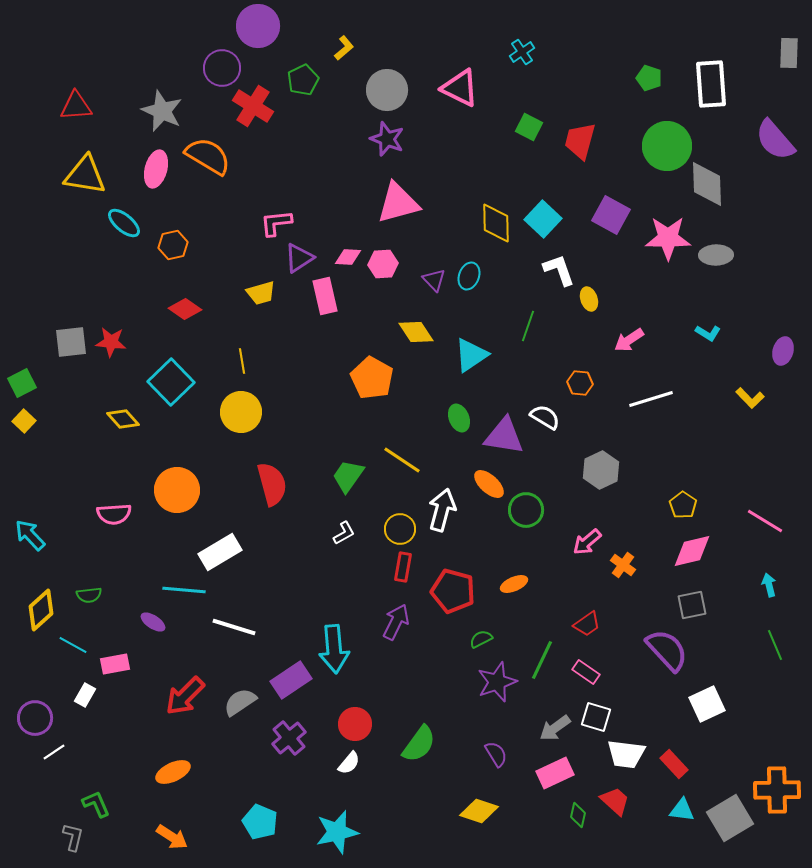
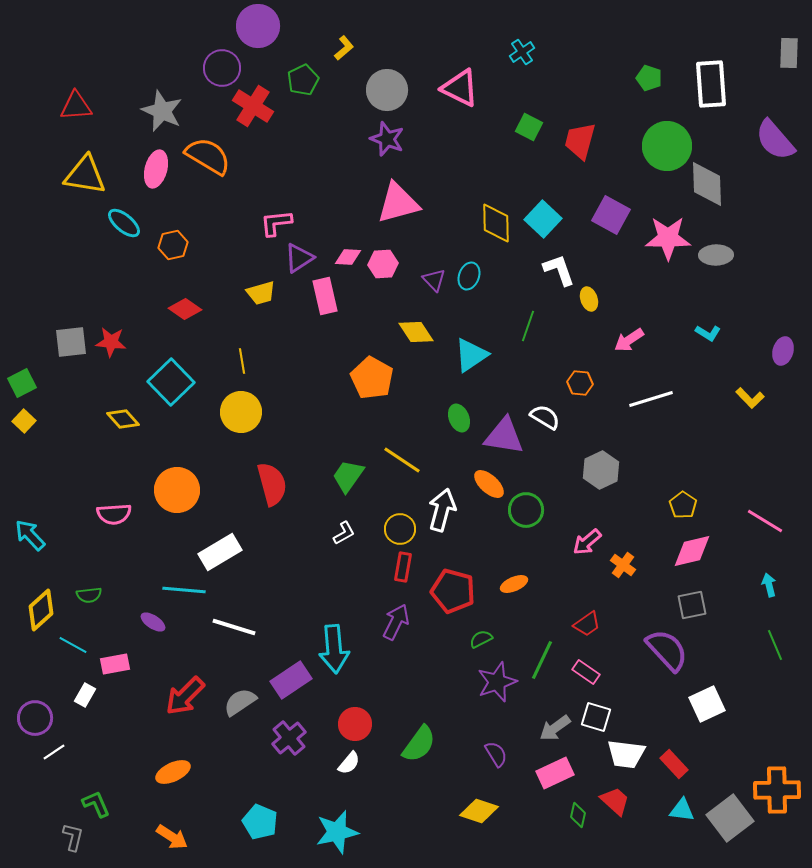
gray square at (730, 818): rotated 6 degrees counterclockwise
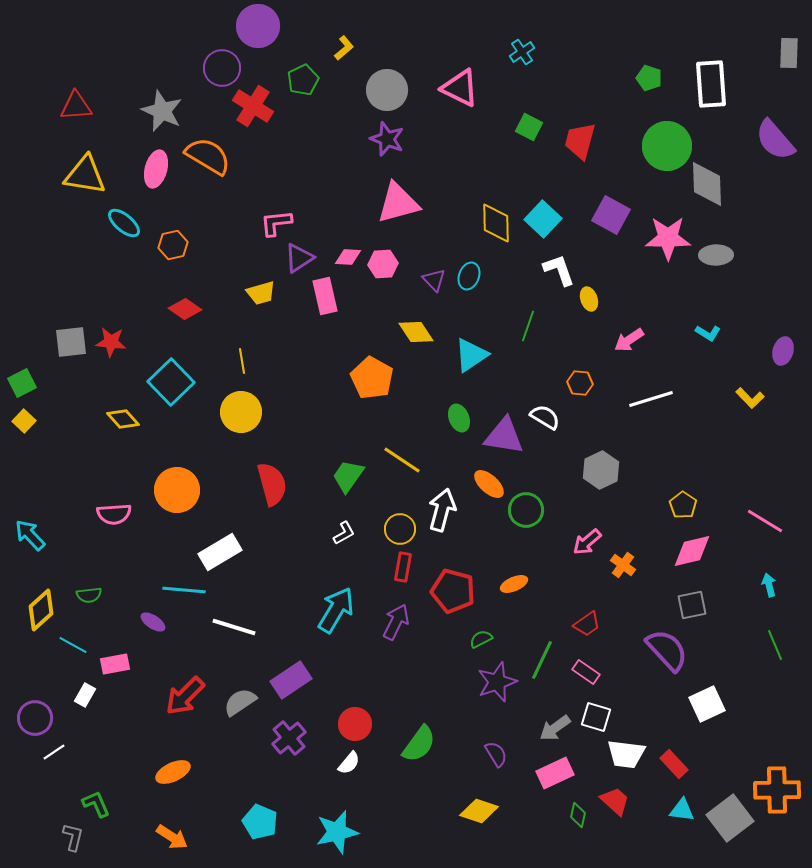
cyan arrow at (334, 649): moved 2 px right, 39 px up; rotated 144 degrees counterclockwise
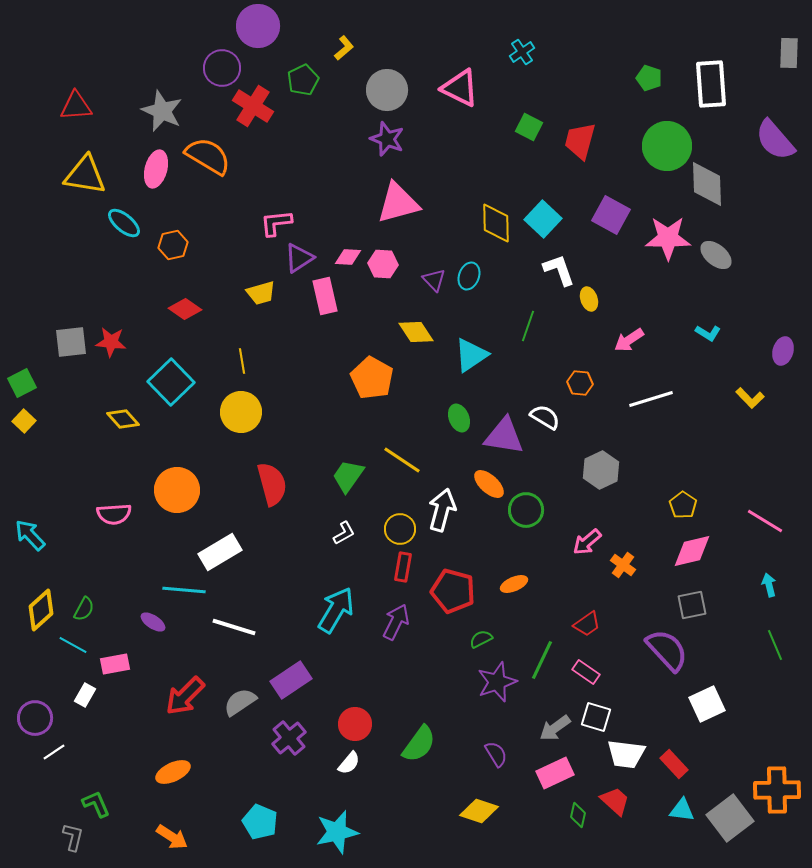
gray ellipse at (716, 255): rotated 40 degrees clockwise
pink hexagon at (383, 264): rotated 8 degrees clockwise
green semicircle at (89, 595): moved 5 px left, 14 px down; rotated 55 degrees counterclockwise
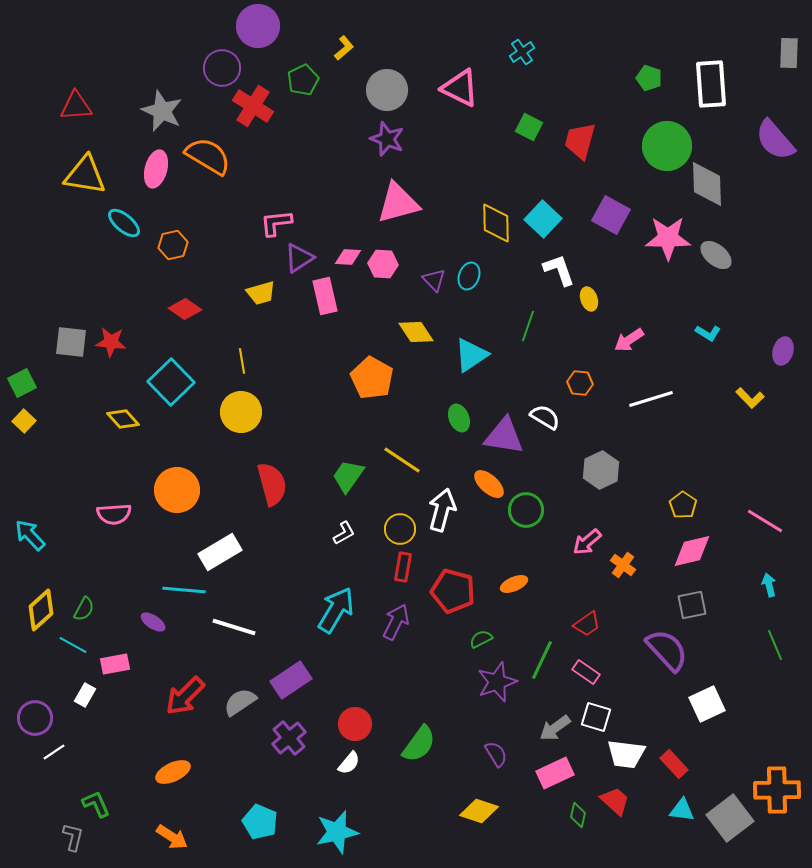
gray square at (71, 342): rotated 12 degrees clockwise
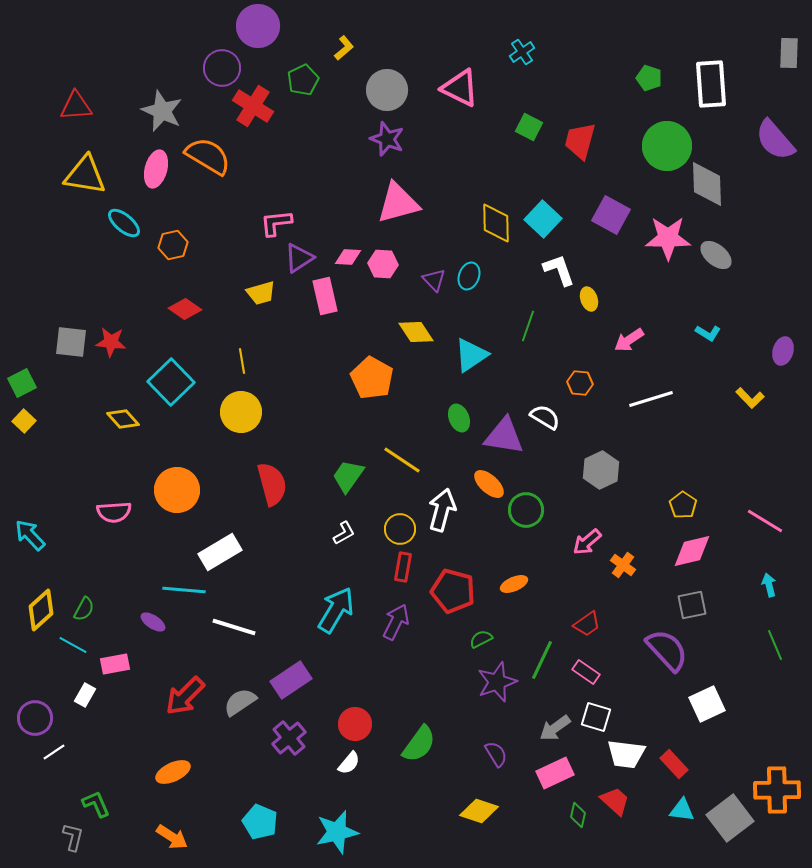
pink semicircle at (114, 514): moved 2 px up
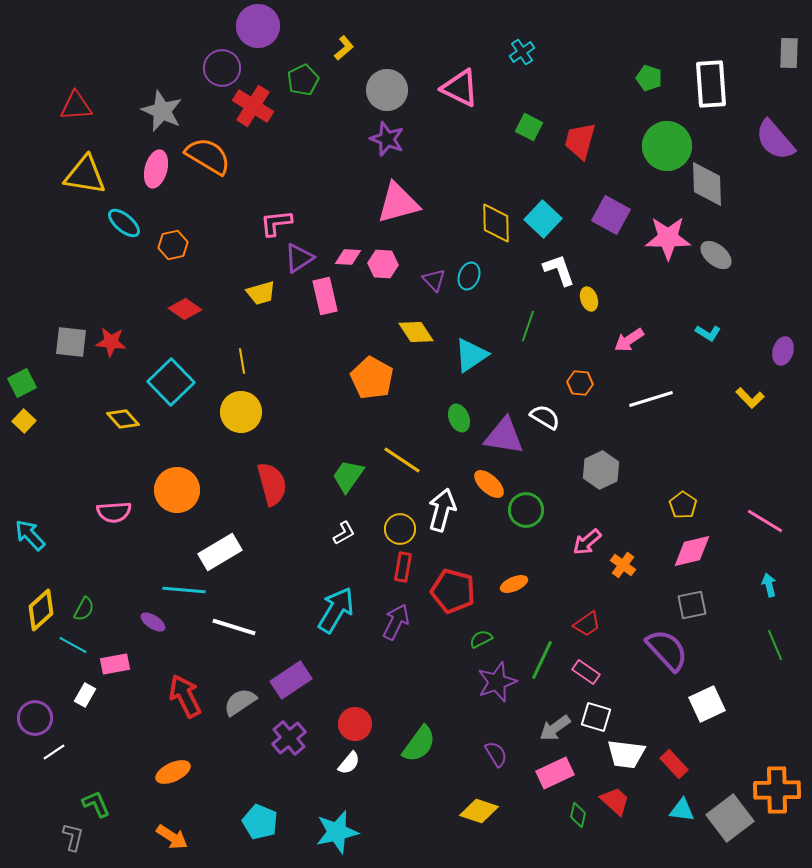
red arrow at (185, 696): rotated 108 degrees clockwise
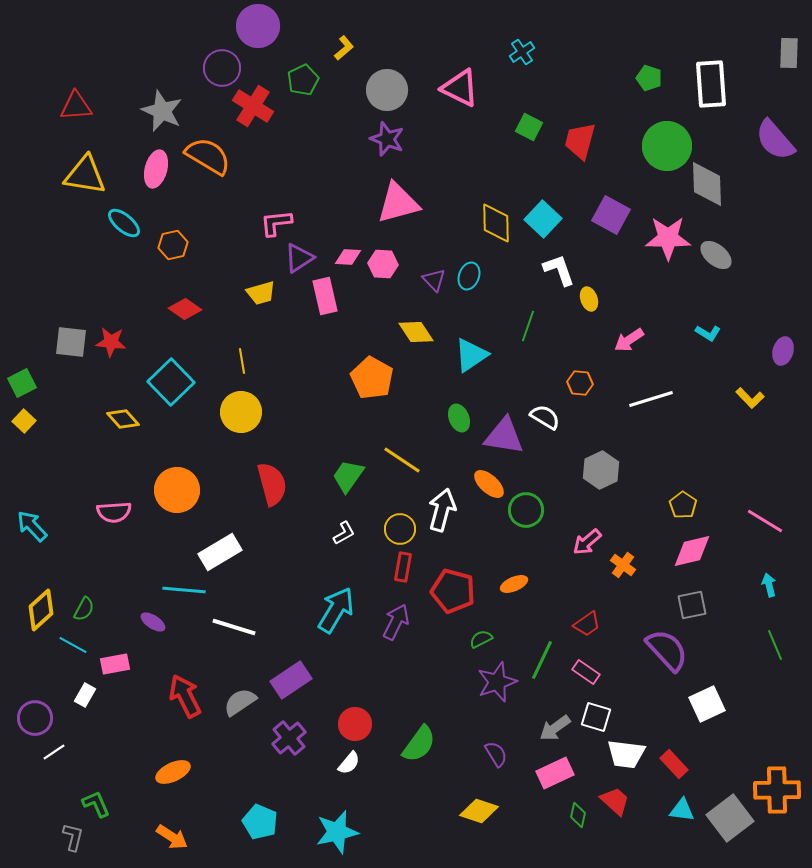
cyan arrow at (30, 535): moved 2 px right, 9 px up
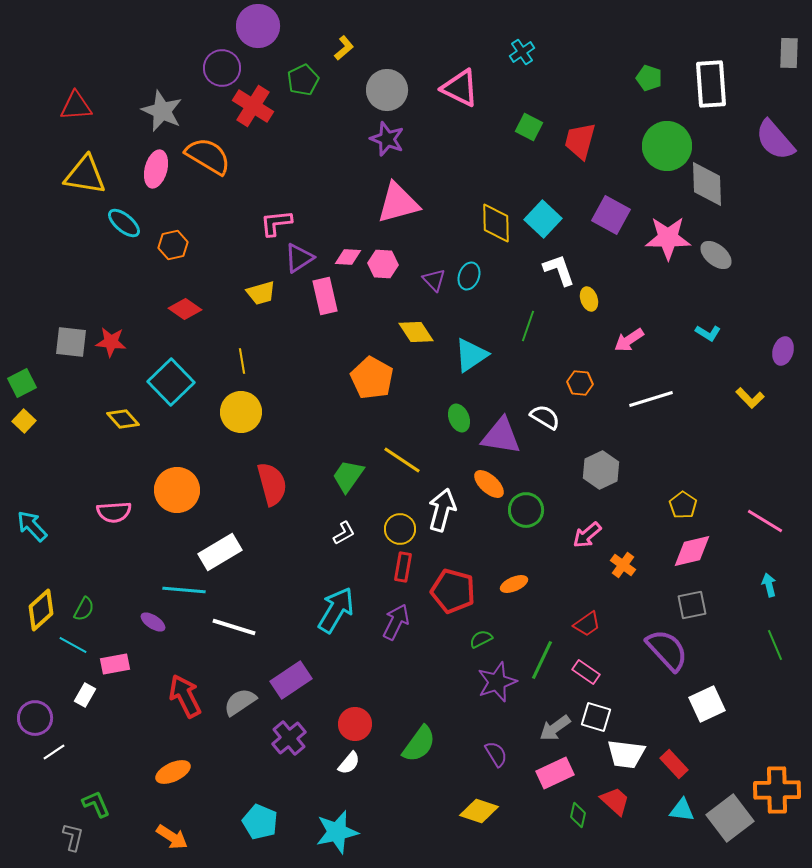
purple triangle at (504, 436): moved 3 px left
pink arrow at (587, 542): moved 7 px up
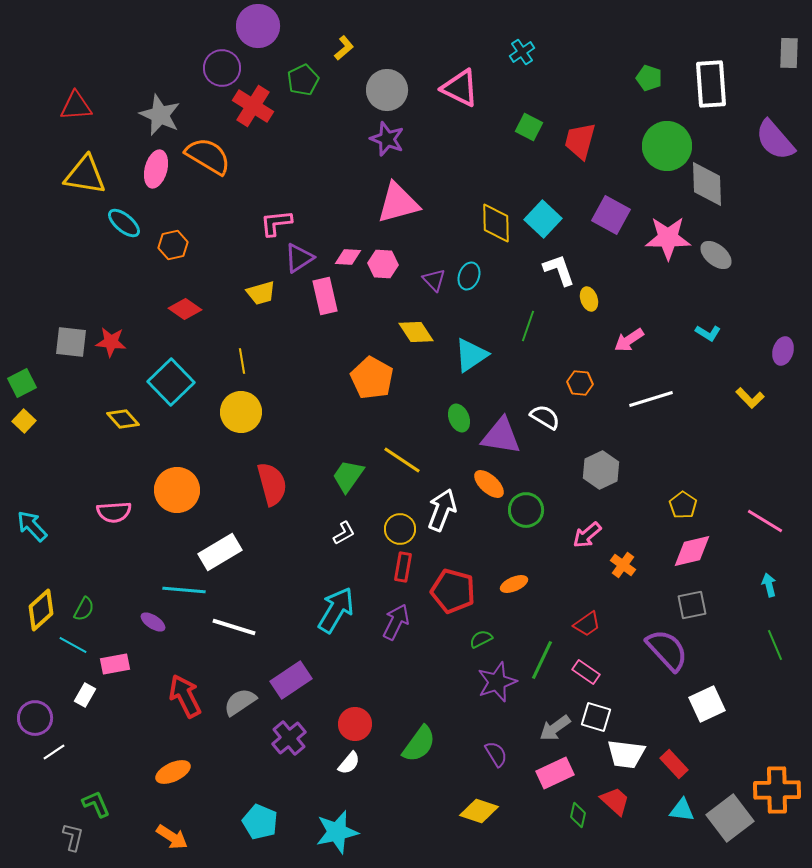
gray star at (162, 111): moved 2 px left, 4 px down
white arrow at (442, 510): rotated 6 degrees clockwise
